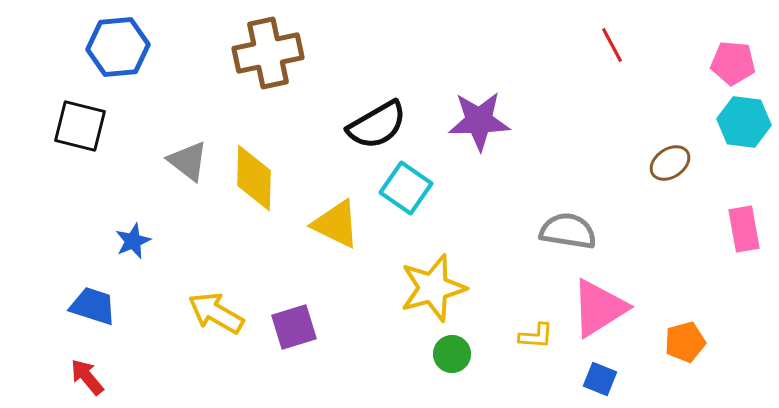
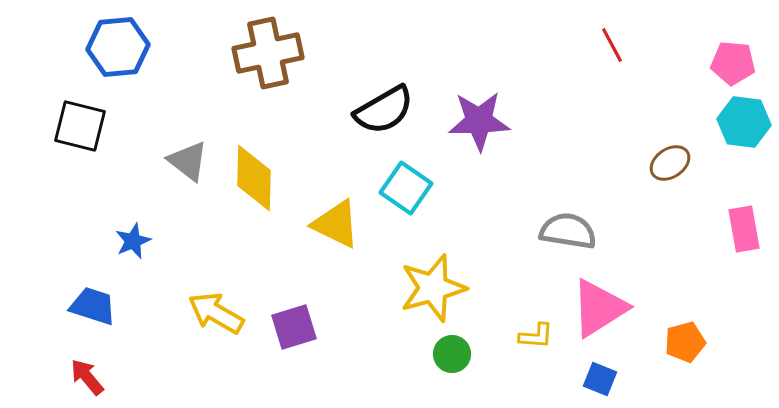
black semicircle: moved 7 px right, 15 px up
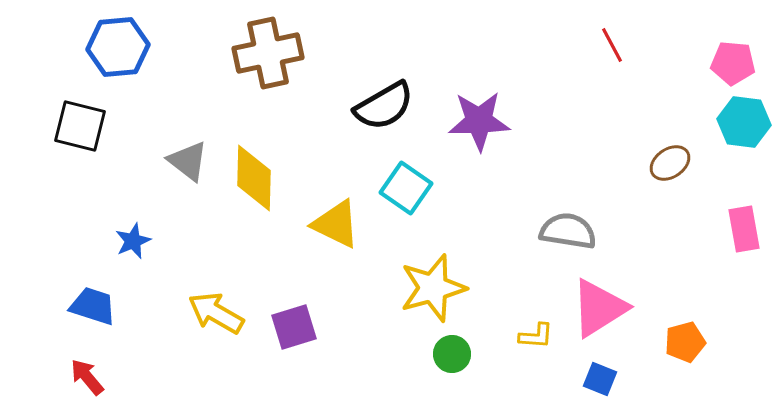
black semicircle: moved 4 px up
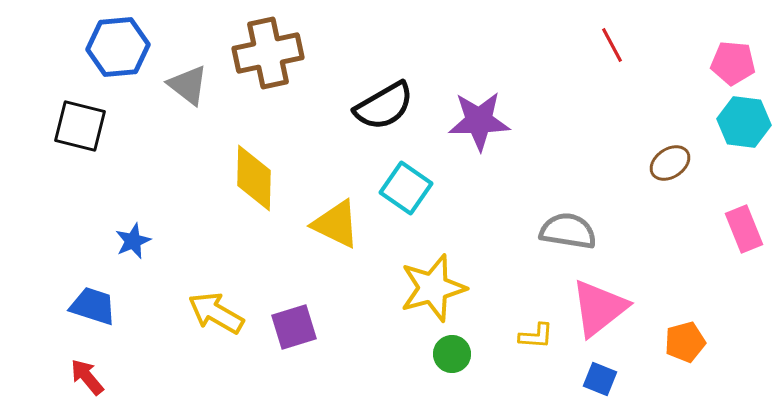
gray triangle: moved 76 px up
pink rectangle: rotated 12 degrees counterclockwise
pink triangle: rotated 6 degrees counterclockwise
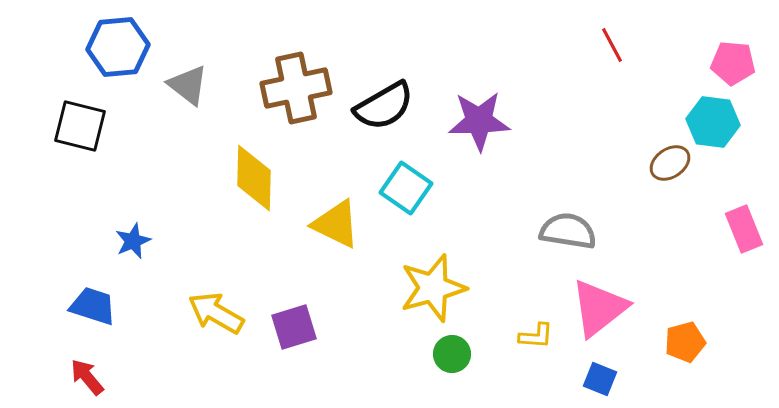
brown cross: moved 28 px right, 35 px down
cyan hexagon: moved 31 px left
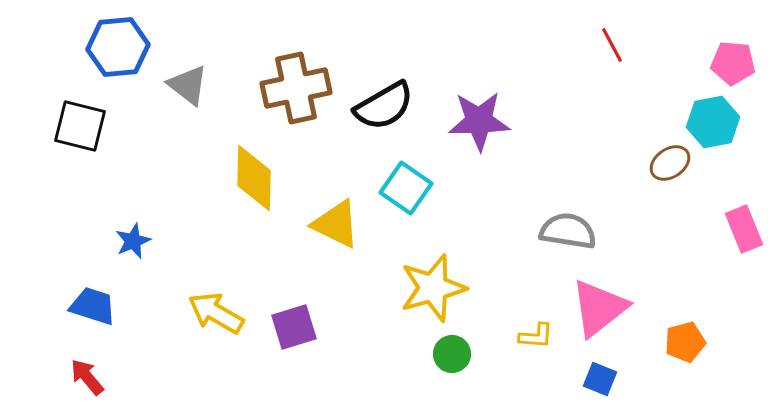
cyan hexagon: rotated 18 degrees counterclockwise
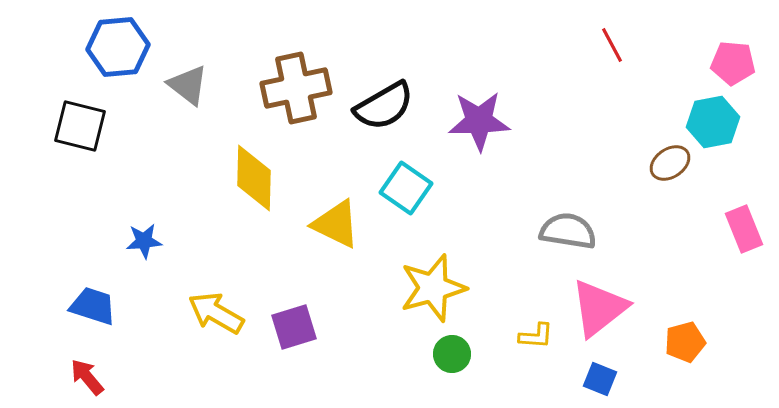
blue star: moved 11 px right; rotated 18 degrees clockwise
